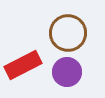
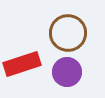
red rectangle: moved 1 px left, 1 px up; rotated 9 degrees clockwise
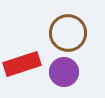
purple circle: moved 3 px left
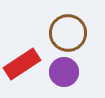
red rectangle: rotated 15 degrees counterclockwise
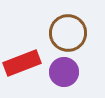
red rectangle: moved 1 px up; rotated 12 degrees clockwise
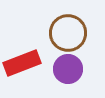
purple circle: moved 4 px right, 3 px up
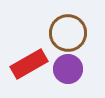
red rectangle: moved 7 px right, 1 px down; rotated 9 degrees counterclockwise
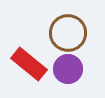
red rectangle: rotated 69 degrees clockwise
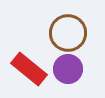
red rectangle: moved 5 px down
